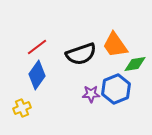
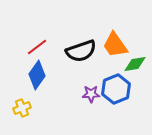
black semicircle: moved 3 px up
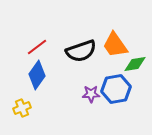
blue hexagon: rotated 12 degrees clockwise
